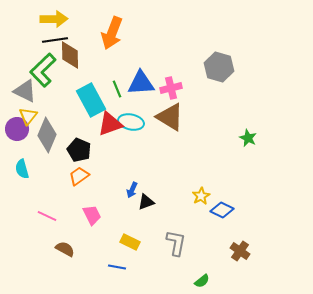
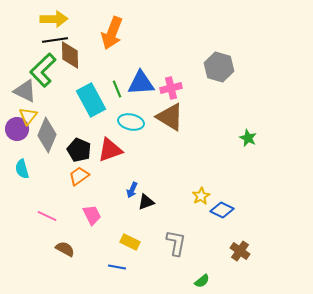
red triangle: moved 26 px down
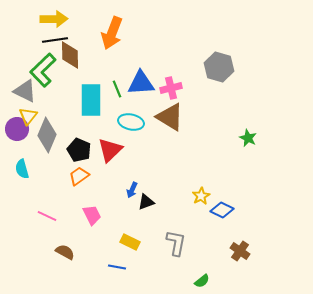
cyan rectangle: rotated 28 degrees clockwise
red triangle: rotated 24 degrees counterclockwise
brown semicircle: moved 3 px down
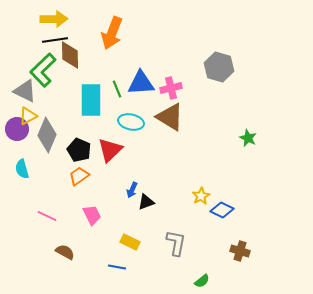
yellow triangle: rotated 24 degrees clockwise
brown cross: rotated 18 degrees counterclockwise
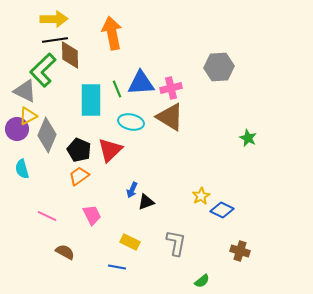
orange arrow: rotated 148 degrees clockwise
gray hexagon: rotated 20 degrees counterclockwise
